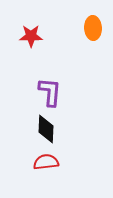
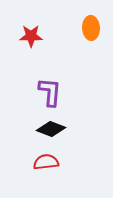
orange ellipse: moved 2 px left
black diamond: moved 5 px right; rotated 72 degrees counterclockwise
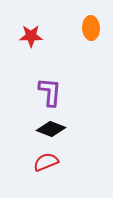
red semicircle: rotated 15 degrees counterclockwise
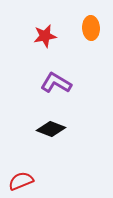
red star: moved 14 px right; rotated 10 degrees counterclockwise
purple L-shape: moved 6 px right, 9 px up; rotated 64 degrees counterclockwise
red semicircle: moved 25 px left, 19 px down
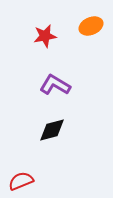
orange ellipse: moved 2 px up; rotated 70 degrees clockwise
purple L-shape: moved 1 px left, 2 px down
black diamond: moved 1 px right, 1 px down; rotated 36 degrees counterclockwise
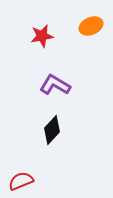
red star: moved 3 px left
black diamond: rotated 32 degrees counterclockwise
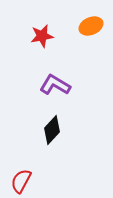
red semicircle: rotated 40 degrees counterclockwise
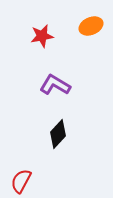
black diamond: moved 6 px right, 4 px down
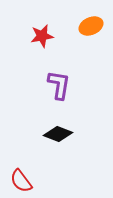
purple L-shape: moved 4 px right; rotated 68 degrees clockwise
black diamond: rotated 68 degrees clockwise
red semicircle: rotated 65 degrees counterclockwise
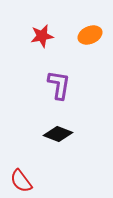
orange ellipse: moved 1 px left, 9 px down
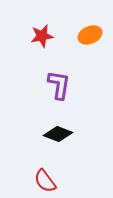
red semicircle: moved 24 px right
